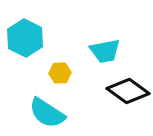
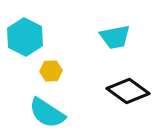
cyan hexagon: moved 1 px up
cyan trapezoid: moved 10 px right, 14 px up
yellow hexagon: moved 9 px left, 2 px up
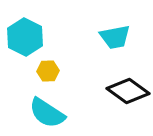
yellow hexagon: moved 3 px left
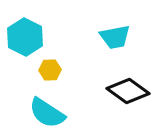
yellow hexagon: moved 2 px right, 1 px up
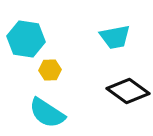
cyan hexagon: moved 1 px right, 2 px down; rotated 18 degrees counterclockwise
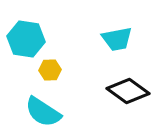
cyan trapezoid: moved 2 px right, 2 px down
cyan semicircle: moved 4 px left, 1 px up
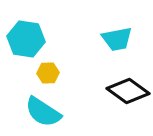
yellow hexagon: moved 2 px left, 3 px down
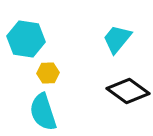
cyan trapezoid: rotated 140 degrees clockwise
cyan semicircle: rotated 39 degrees clockwise
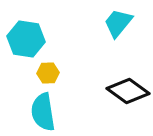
cyan trapezoid: moved 1 px right, 16 px up
cyan semicircle: rotated 9 degrees clockwise
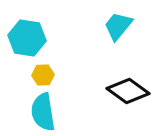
cyan trapezoid: moved 3 px down
cyan hexagon: moved 1 px right, 1 px up
yellow hexagon: moved 5 px left, 2 px down
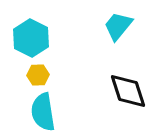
cyan hexagon: moved 4 px right; rotated 18 degrees clockwise
yellow hexagon: moved 5 px left
black diamond: rotated 36 degrees clockwise
